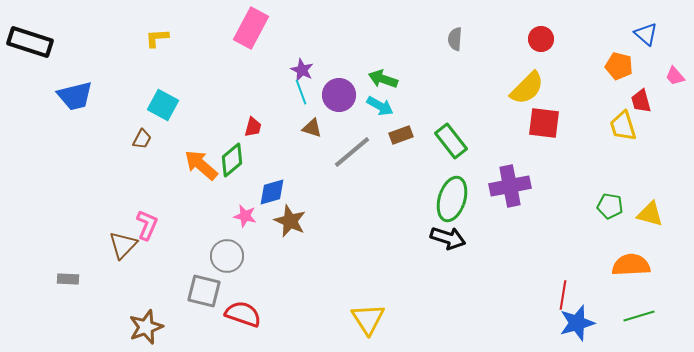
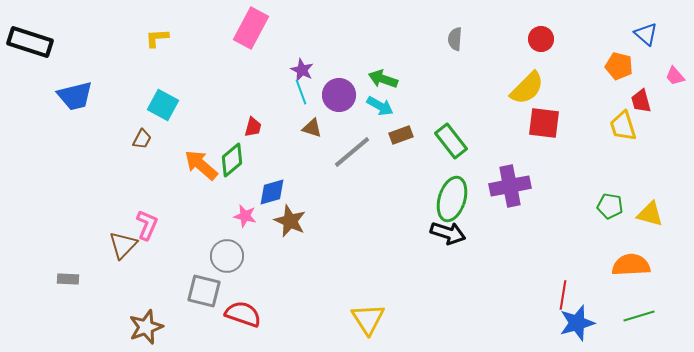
black arrow at (448, 238): moved 5 px up
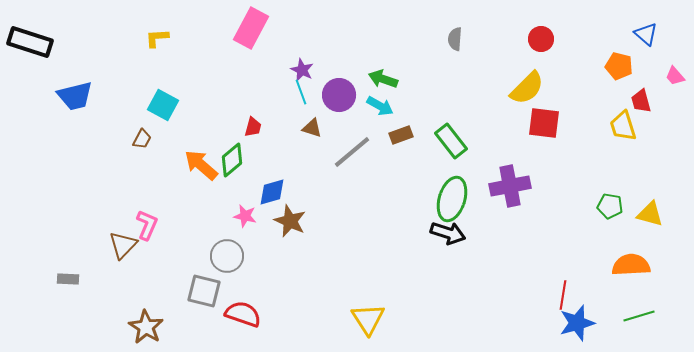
brown star at (146, 327): rotated 20 degrees counterclockwise
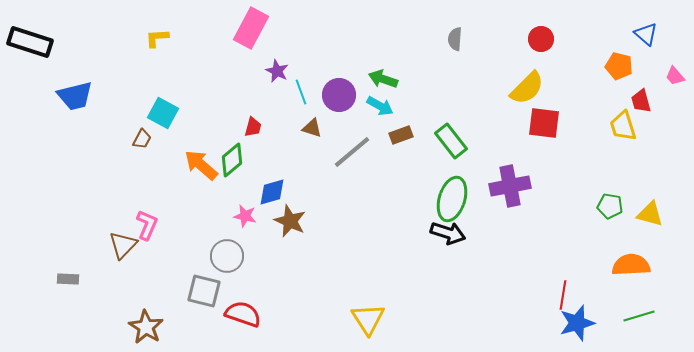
purple star at (302, 70): moved 25 px left, 1 px down
cyan square at (163, 105): moved 8 px down
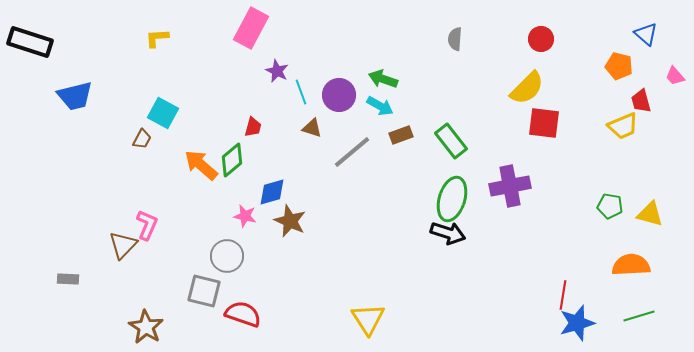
yellow trapezoid at (623, 126): rotated 96 degrees counterclockwise
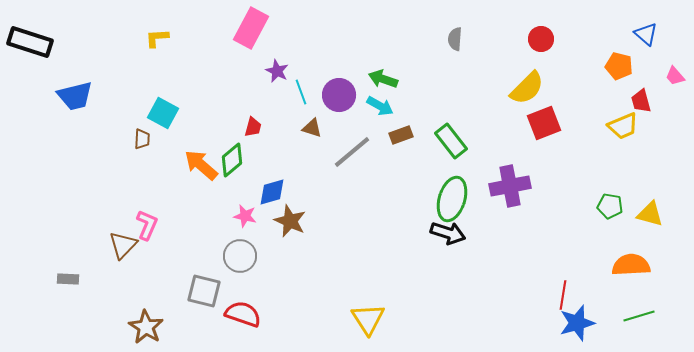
red square at (544, 123): rotated 28 degrees counterclockwise
brown trapezoid at (142, 139): rotated 25 degrees counterclockwise
gray circle at (227, 256): moved 13 px right
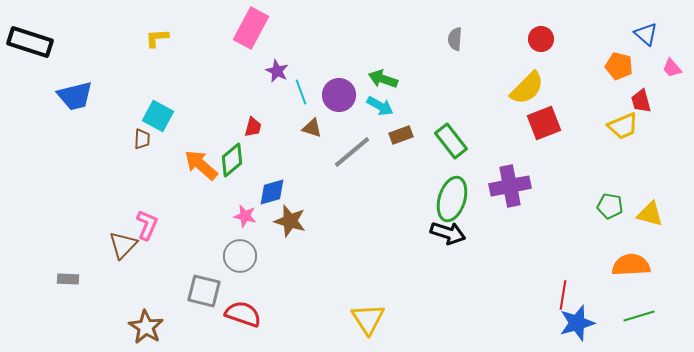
pink trapezoid at (675, 76): moved 3 px left, 8 px up
cyan square at (163, 113): moved 5 px left, 3 px down
brown star at (290, 221): rotated 8 degrees counterclockwise
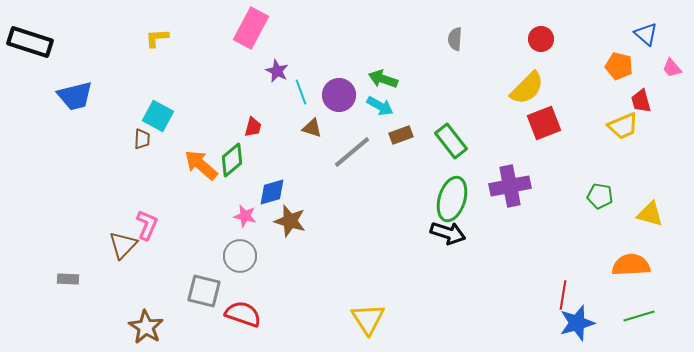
green pentagon at (610, 206): moved 10 px left, 10 px up
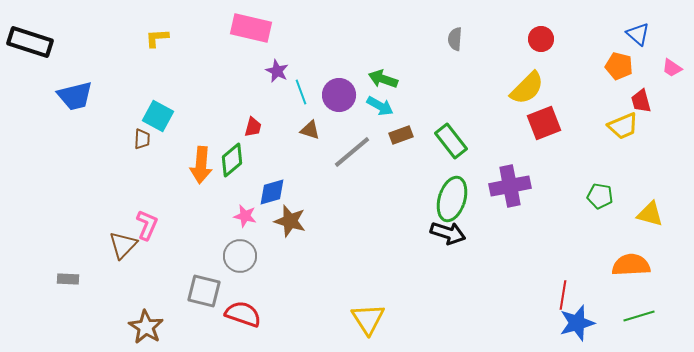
pink rectangle at (251, 28): rotated 75 degrees clockwise
blue triangle at (646, 34): moved 8 px left
pink trapezoid at (672, 68): rotated 15 degrees counterclockwise
brown triangle at (312, 128): moved 2 px left, 2 px down
orange arrow at (201, 165): rotated 126 degrees counterclockwise
